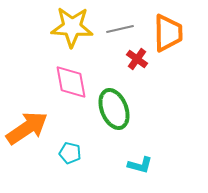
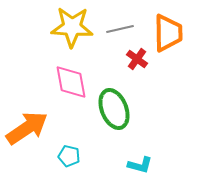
cyan pentagon: moved 1 px left, 3 px down
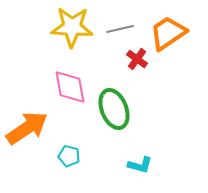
orange trapezoid: rotated 123 degrees counterclockwise
pink diamond: moved 1 px left, 5 px down
